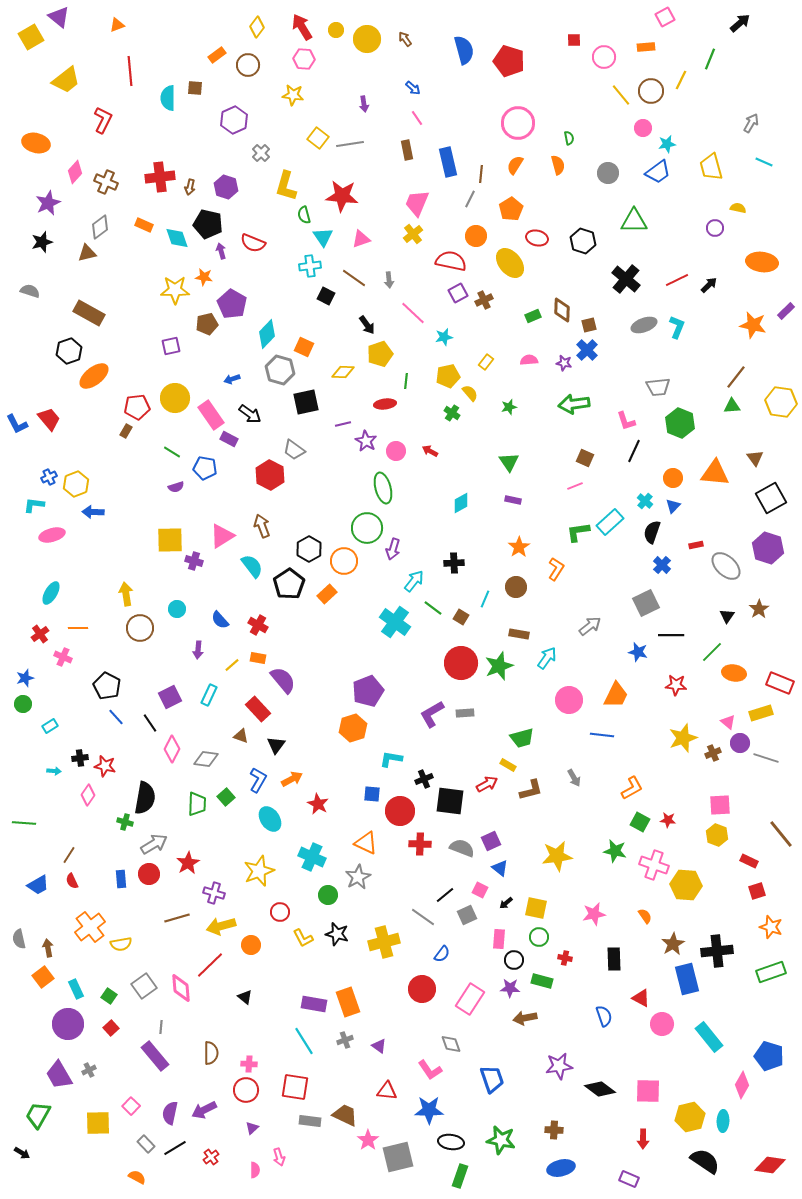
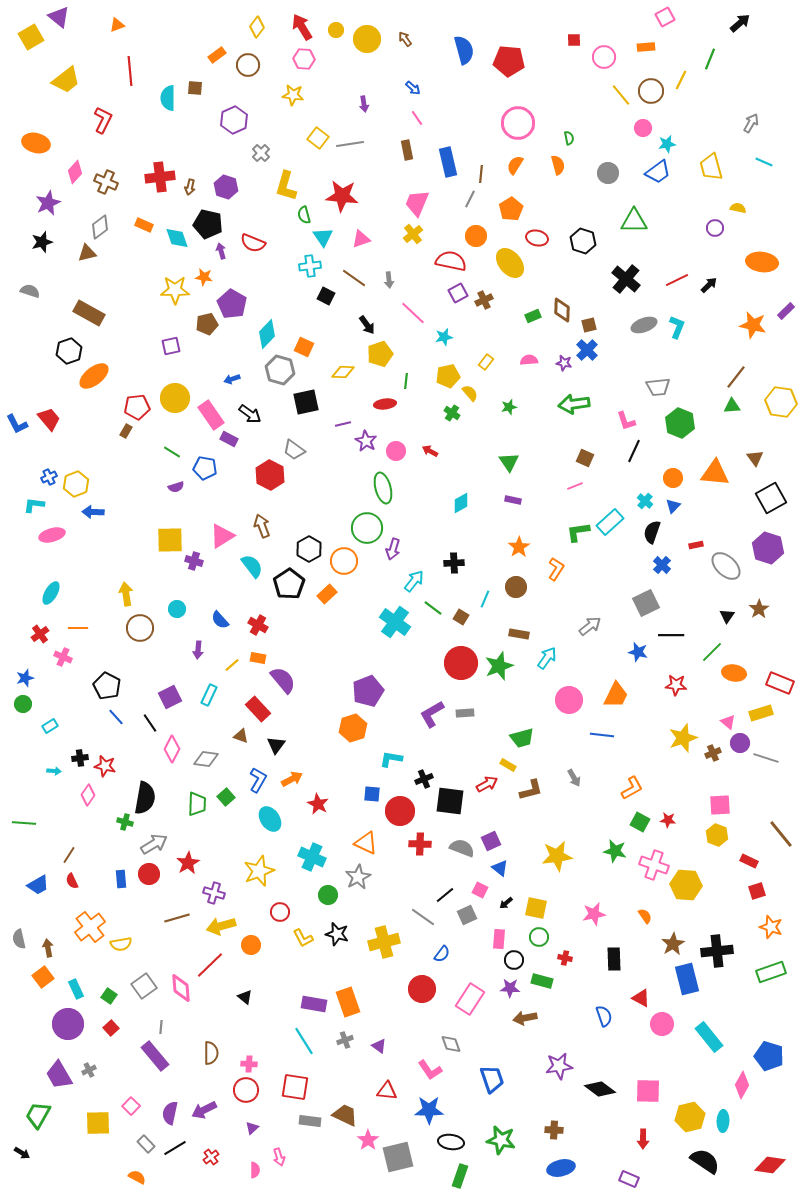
red pentagon at (509, 61): rotated 12 degrees counterclockwise
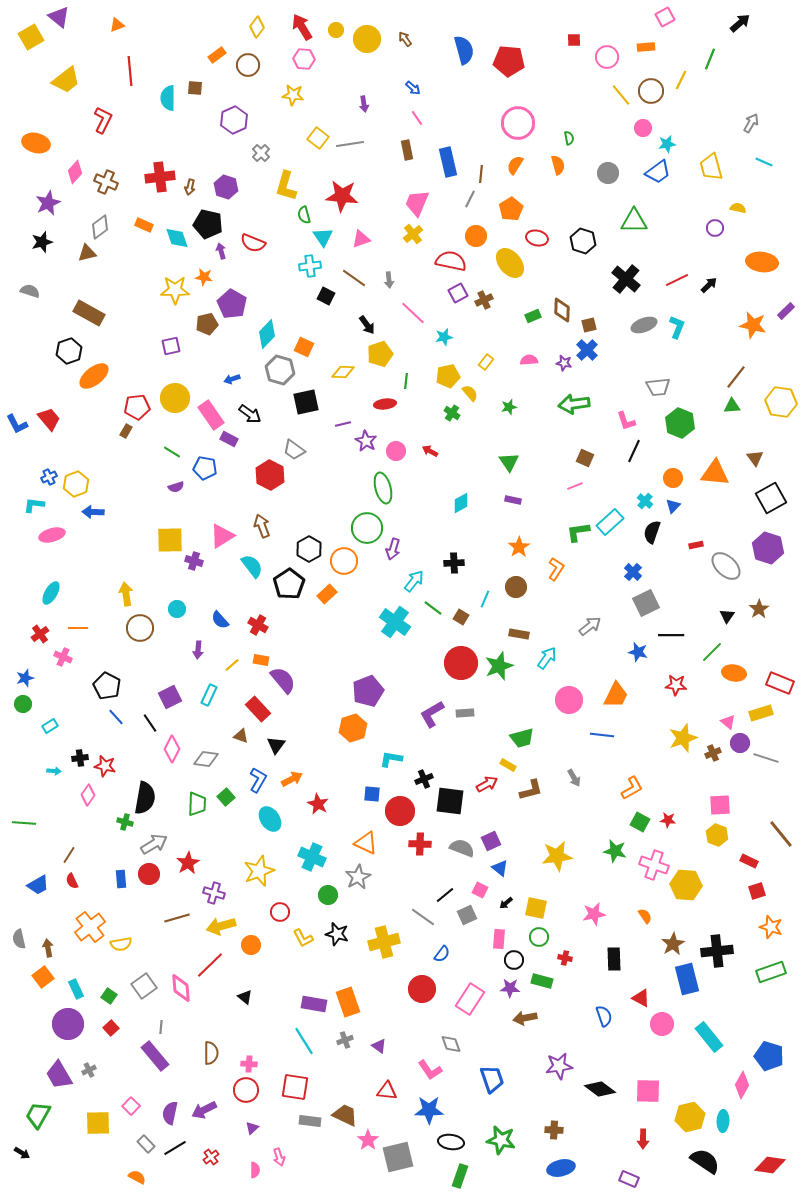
pink circle at (604, 57): moved 3 px right
blue cross at (662, 565): moved 29 px left, 7 px down
orange rectangle at (258, 658): moved 3 px right, 2 px down
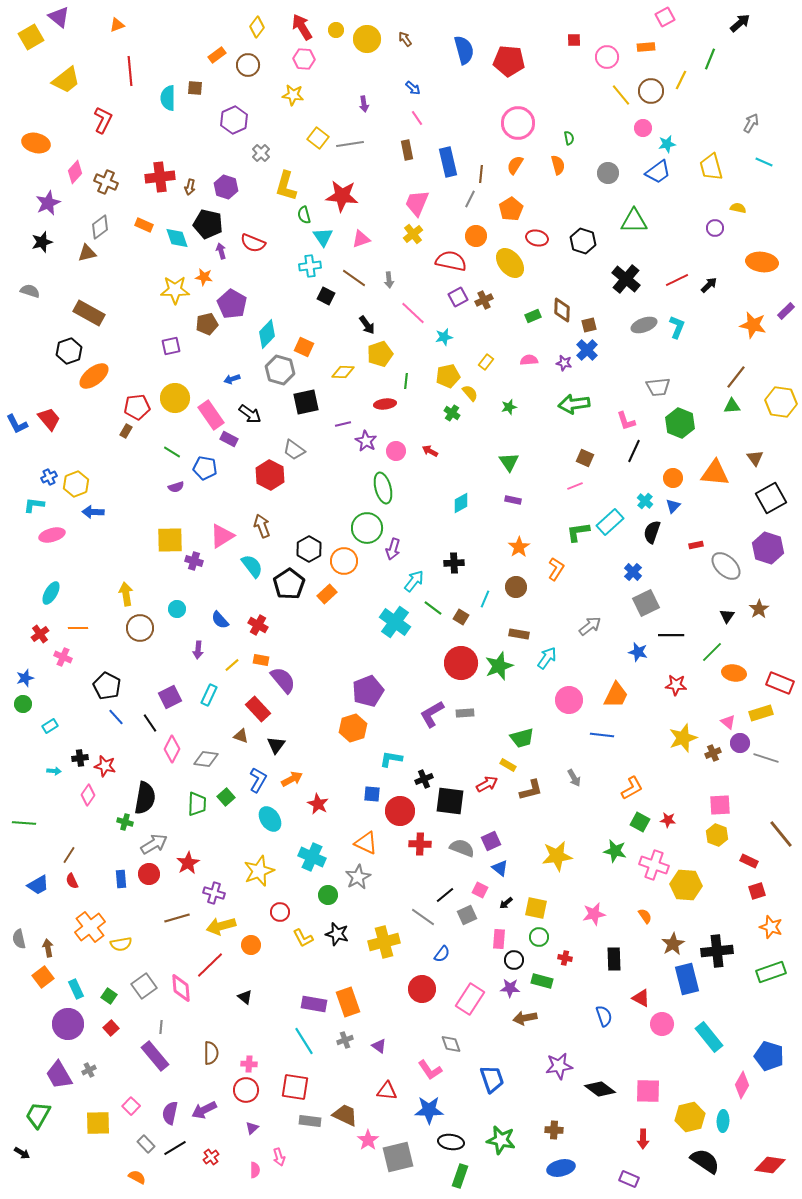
purple square at (458, 293): moved 4 px down
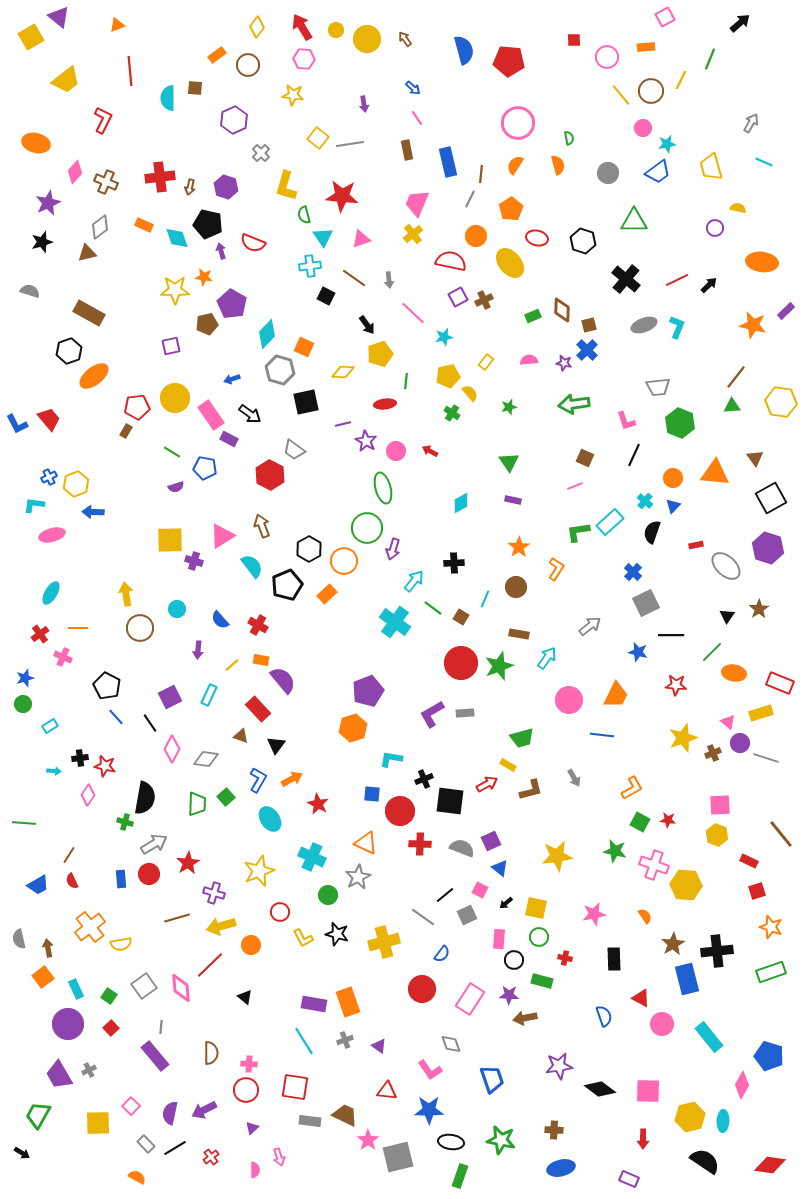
black line at (634, 451): moved 4 px down
black pentagon at (289, 584): moved 2 px left, 1 px down; rotated 12 degrees clockwise
purple star at (510, 988): moved 1 px left, 7 px down
